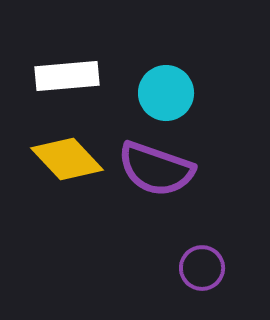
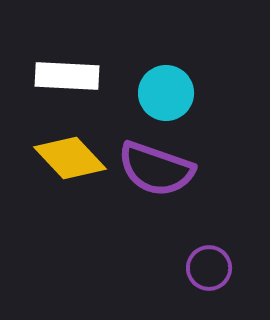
white rectangle: rotated 8 degrees clockwise
yellow diamond: moved 3 px right, 1 px up
purple circle: moved 7 px right
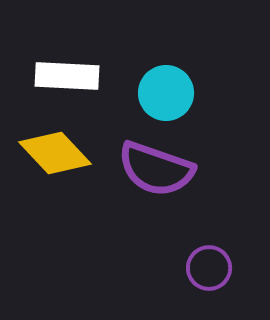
yellow diamond: moved 15 px left, 5 px up
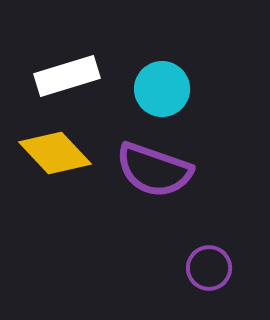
white rectangle: rotated 20 degrees counterclockwise
cyan circle: moved 4 px left, 4 px up
purple semicircle: moved 2 px left, 1 px down
